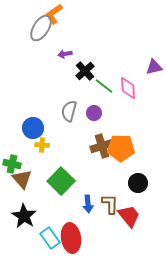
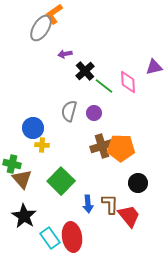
pink diamond: moved 6 px up
red ellipse: moved 1 px right, 1 px up
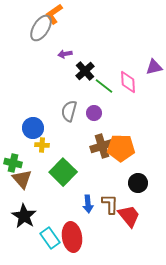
green cross: moved 1 px right, 1 px up
green square: moved 2 px right, 9 px up
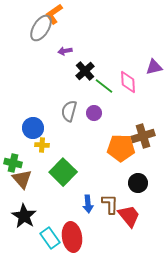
purple arrow: moved 3 px up
brown cross: moved 41 px right, 10 px up
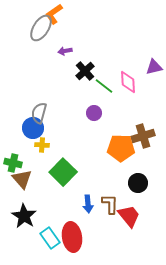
gray semicircle: moved 30 px left, 2 px down
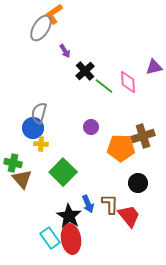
purple arrow: rotated 112 degrees counterclockwise
purple circle: moved 3 px left, 14 px down
yellow cross: moved 1 px left, 1 px up
blue arrow: rotated 18 degrees counterclockwise
black star: moved 45 px right
red ellipse: moved 1 px left, 2 px down
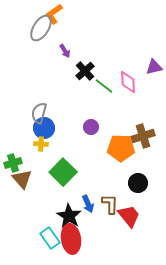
blue circle: moved 11 px right
green cross: rotated 30 degrees counterclockwise
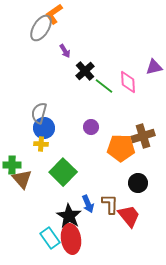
green cross: moved 1 px left, 2 px down; rotated 18 degrees clockwise
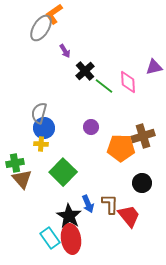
green cross: moved 3 px right, 2 px up; rotated 12 degrees counterclockwise
black circle: moved 4 px right
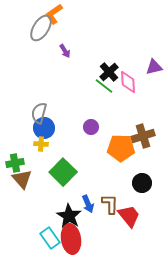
black cross: moved 24 px right, 1 px down
